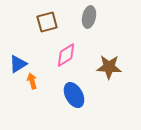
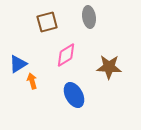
gray ellipse: rotated 20 degrees counterclockwise
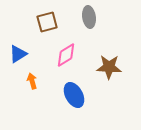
blue triangle: moved 10 px up
